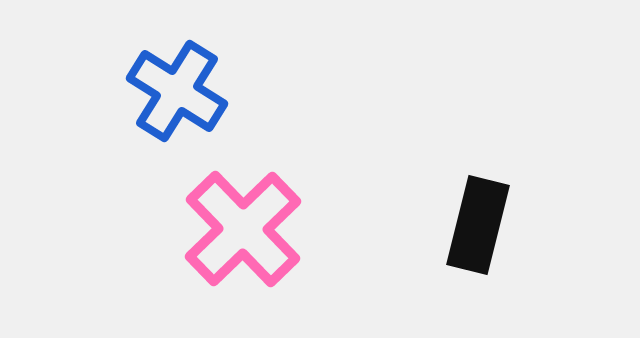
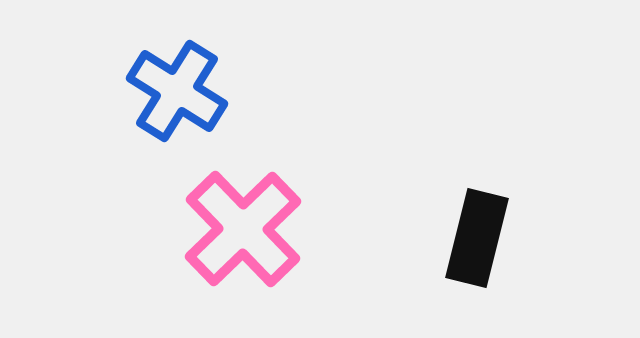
black rectangle: moved 1 px left, 13 px down
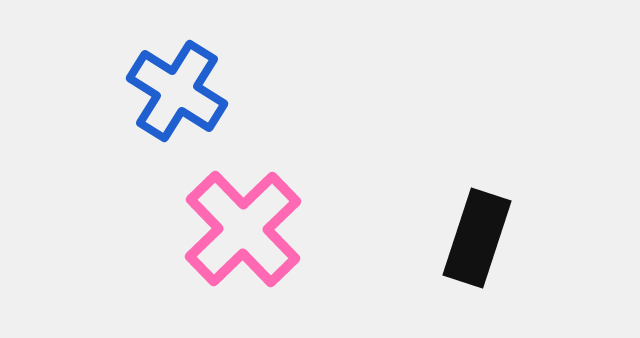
black rectangle: rotated 4 degrees clockwise
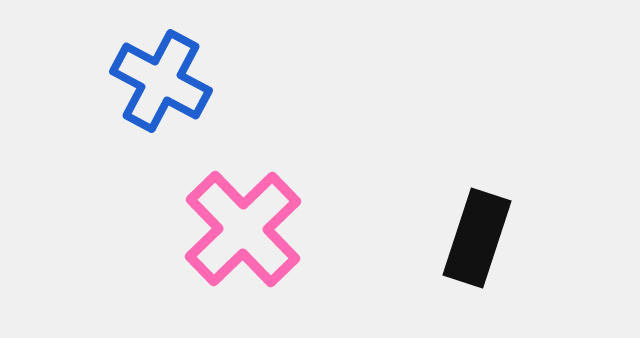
blue cross: moved 16 px left, 10 px up; rotated 4 degrees counterclockwise
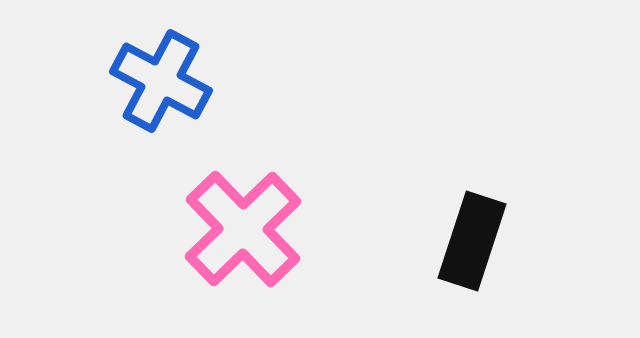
black rectangle: moved 5 px left, 3 px down
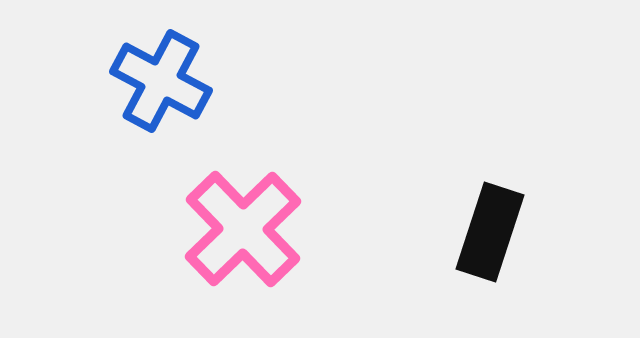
black rectangle: moved 18 px right, 9 px up
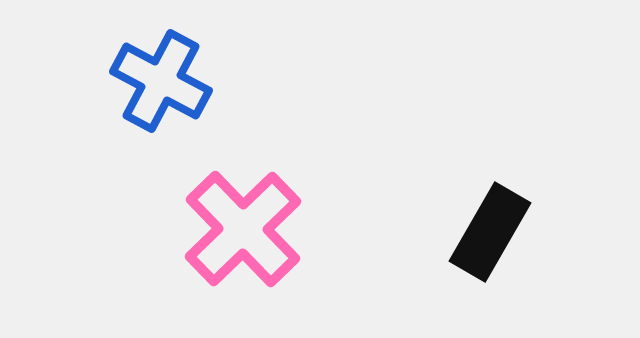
black rectangle: rotated 12 degrees clockwise
